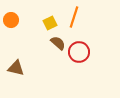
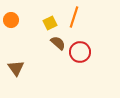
red circle: moved 1 px right
brown triangle: rotated 42 degrees clockwise
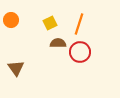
orange line: moved 5 px right, 7 px down
brown semicircle: rotated 42 degrees counterclockwise
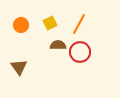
orange circle: moved 10 px right, 5 px down
orange line: rotated 10 degrees clockwise
brown semicircle: moved 2 px down
brown triangle: moved 3 px right, 1 px up
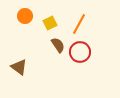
orange circle: moved 4 px right, 9 px up
brown semicircle: rotated 56 degrees clockwise
brown triangle: rotated 18 degrees counterclockwise
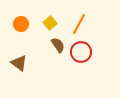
orange circle: moved 4 px left, 8 px down
yellow square: rotated 16 degrees counterclockwise
red circle: moved 1 px right
brown triangle: moved 4 px up
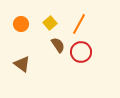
brown triangle: moved 3 px right, 1 px down
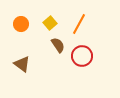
red circle: moved 1 px right, 4 px down
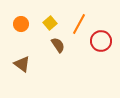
red circle: moved 19 px right, 15 px up
